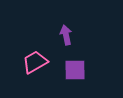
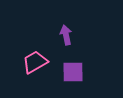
purple square: moved 2 px left, 2 px down
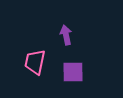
pink trapezoid: rotated 48 degrees counterclockwise
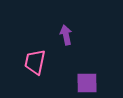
purple square: moved 14 px right, 11 px down
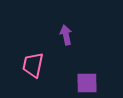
pink trapezoid: moved 2 px left, 3 px down
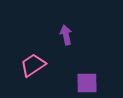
pink trapezoid: rotated 44 degrees clockwise
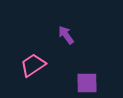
purple arrow: rotated 24 degrees counterclockwise
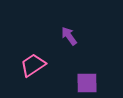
purple arrow: moved 3 px right, 1 px down
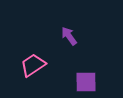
purple square: moved 1 px left, 1 px up
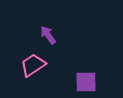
purple arrow: moved 21 px left, 1 px up
